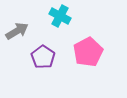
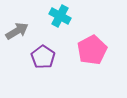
pink pentagon: moved 4 px right, 2 px up
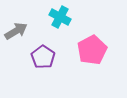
cyan cross: moved 1 px down
gray arrow: moved 1 px left
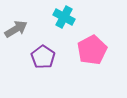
cyan cross: moved 4 px right
gray arrow: moved 2 px up
